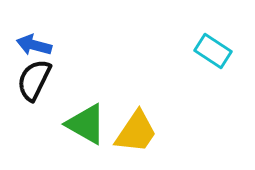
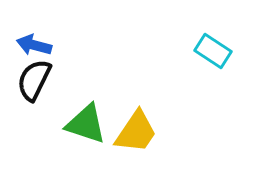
green triangle: rotated 12 degrees counterclockwise
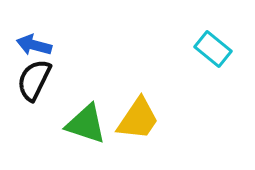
cyan rectangle: moved 2 px up; rotated 6 degrees clockwise
yellow trapezoid: moved 2 px right, 13 px up
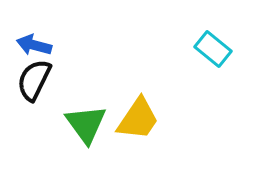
green triangle: rotated 36 degrees clockwise
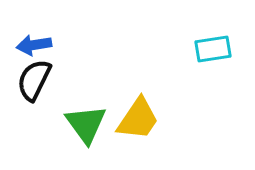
blue arrow: rotated 24 degrees counterclockwise
cyan rectangle: rotated 48 degrees counterclockwise
